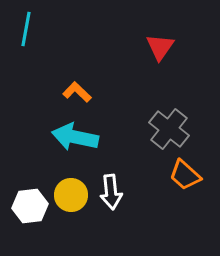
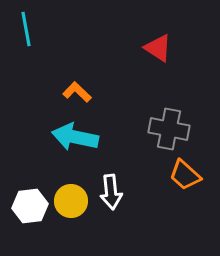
cyan line: rotated 20 degrees counterclockwise
red triangle: moved 2 px left, 1 px down; rotated 32 degrees counterclockwise
gray cross: rotated 27 degrees counterclockwise
yellow circle: moved 6 px down
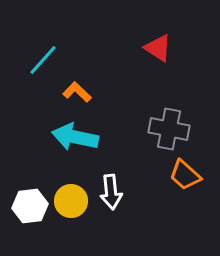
cyan line: moved 17 px right, 31 px down; rotated 52 degrees clockwise
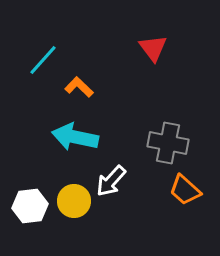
red triangle: moved 5 px left; rotated 20 degrees clockwise
orange L-shape: moved 2 px right, 5 px up
gray cross: moved 1 px left, 14 px down
orange trapezoid: moved 15 px down
white arrow: moved 11 px up; rotated 48 degrees clockwise
yellow circle: moved 3 px right
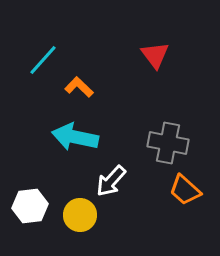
red triangle: moved 2 px right, 7 px down
yellow circle: moved 6 px right, 14 px down
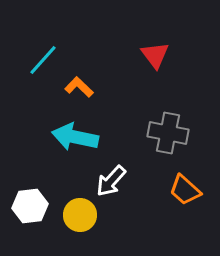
gray cross: moved 10 px up
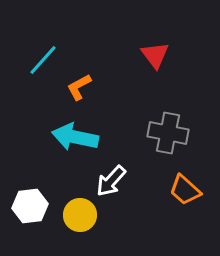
orange L-shape: rotated 72 degrees counterclockwise
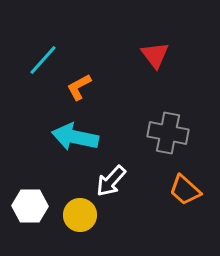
white hexagon: rotated 8 degrees clockwise
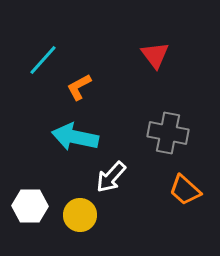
white arrow: moved 4 px up
